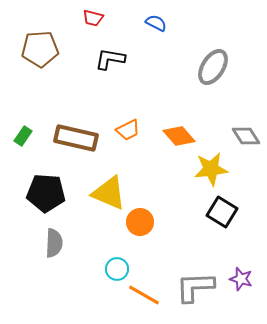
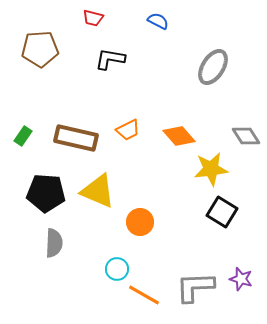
blue semicircle: moved 2 px right, 2 px up
yellow triangle: moved 11 px left, 2 px up
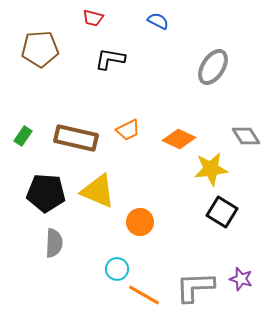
orange diamond: moved 3 px down; rotated 24 degrees counterclockwise
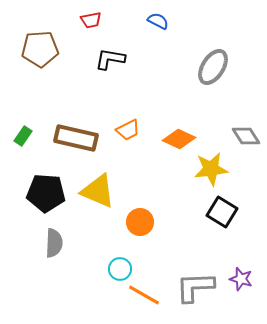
red trapezoid: moved 2 px left, 2 px down; rotated 25 degrees counterclockwise
cyan circle: moved 3 px right
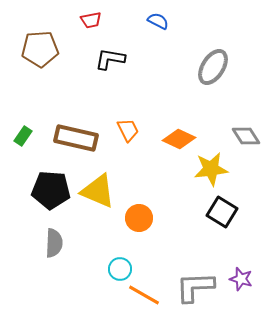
orange trapezoid: rotated 90 degrees counterclockwise
black pentagon: moved 5 px right, 3 px up
orange circle: moved 1 px left, 4 px up
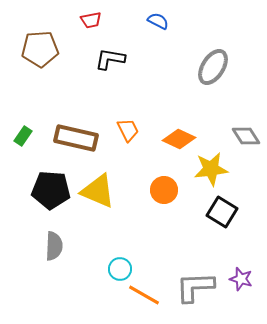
orange circle: moved 25 px right, 28 px up
gray semicircle: moved 3 px down
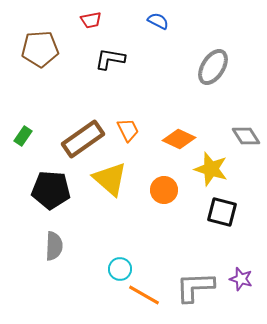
brown rectangle: moved 7 px right, 1 px down; rotated 48 degrees counterclockwise
yellow star: rotated 24 degrees clockwise
yellow triangle: moved 12 px right, 12 px up; rotated 18 degrees clockwise
black square: rotated 16 degrees counterclockwise
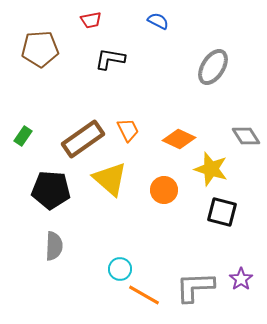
purple star: rotated 20 degrees clockwise
